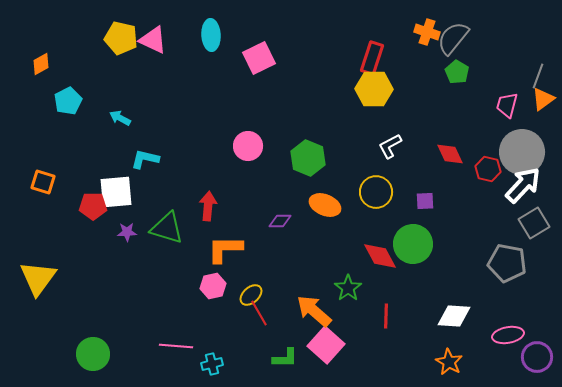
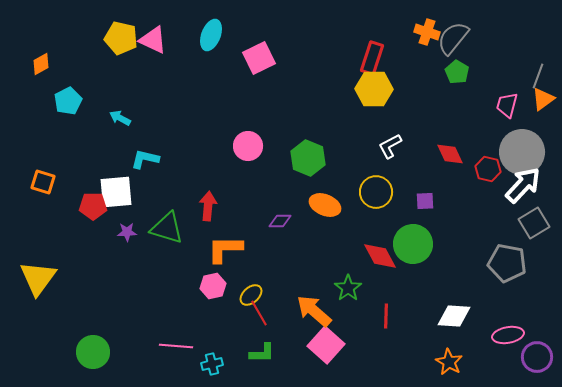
cyan ellipse at (211, 35): rotated 24 degrees clockwise
green circle at (93, 354): moved 2 px up
green L-shape at (285, 358): moved 23 px left, 5 px up
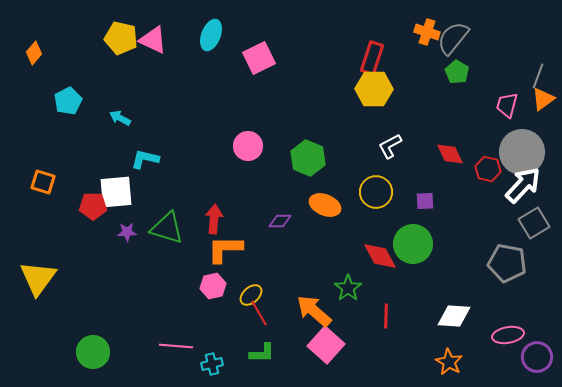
orange diamond at (41, 64): moved 7 px left, 11 px up; rotated 20 degrees counterclockwise
red arrow at (208, 206): moved 6 px right, 13 px down
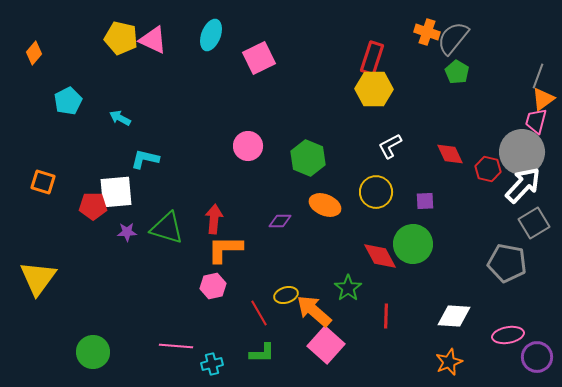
pink trapezoid at (507, 105): moved 29 px right, 16 px down
yellow ellipse at (251, 295): moved 35 px right; rotated 25 degrees clockwise
orange star at (449, 362): rotated 20 degrees clockwise
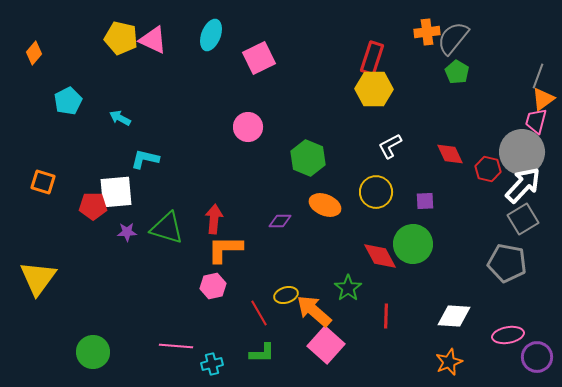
orange cross at (427, 32): rotated 25 degrees counterclockwise
pink circle at (248, 146): moved 19 px up
gray square at (534, 223): moved 11 px left, 4 px up
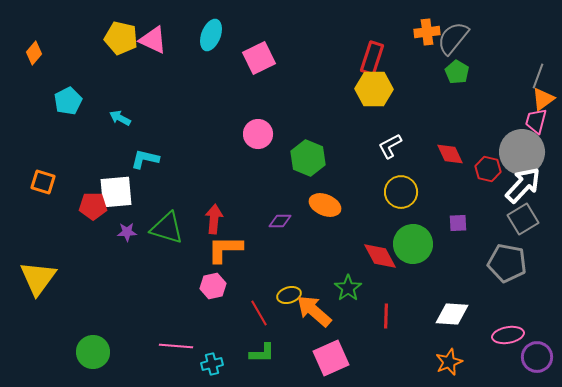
pink circle at (248, 127): moved 10 px right, 7 px down
yellow circle at (376, 192): moved 25 px right
purple square at (425, 201): moved 33 px right, 22 px down
yellow ellipse at (286, 295): moved 3 px right
white diamond at (454, 316): moved 2 px left, 2 px up
pink square at (326, 345): moved 5 px right, 13 px down; rotated 24 degrees clockwise
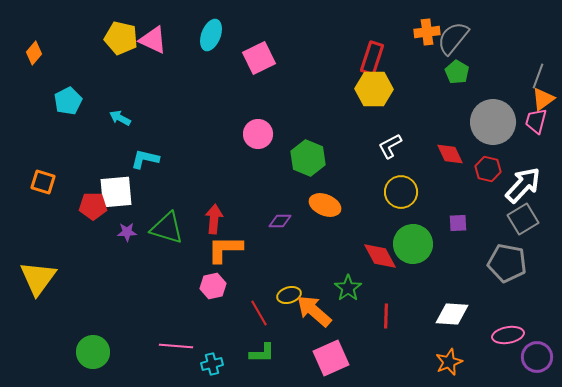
gray circle at (522, 152): moved 29 px left, 30 px up
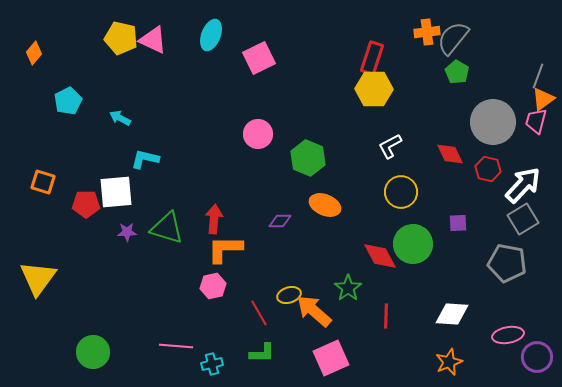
red pentagon at (93, 206): moved 7 px left, 2 px up
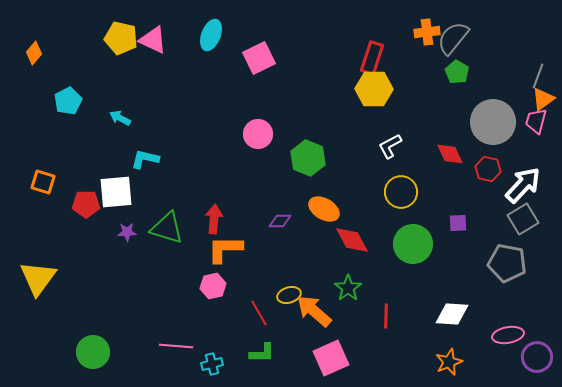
orange ellipse at (325, 205): moved 1 px left, 4 px down; rotated 8 degrees clockwise
red diamond at (380, 256): moved 28 px left, 16 px up
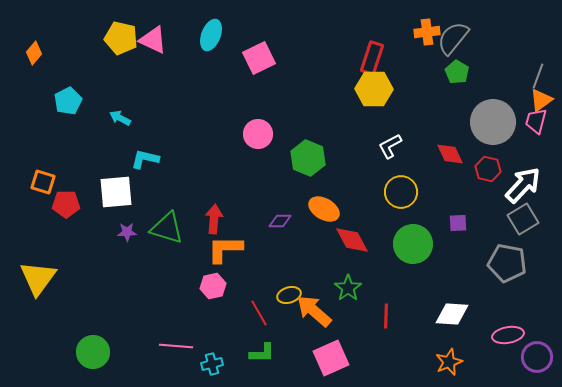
orange triangle at (543, 99): moved 2 px left, 1 px down
red pentagon at (86, 204): moved 20 px left
